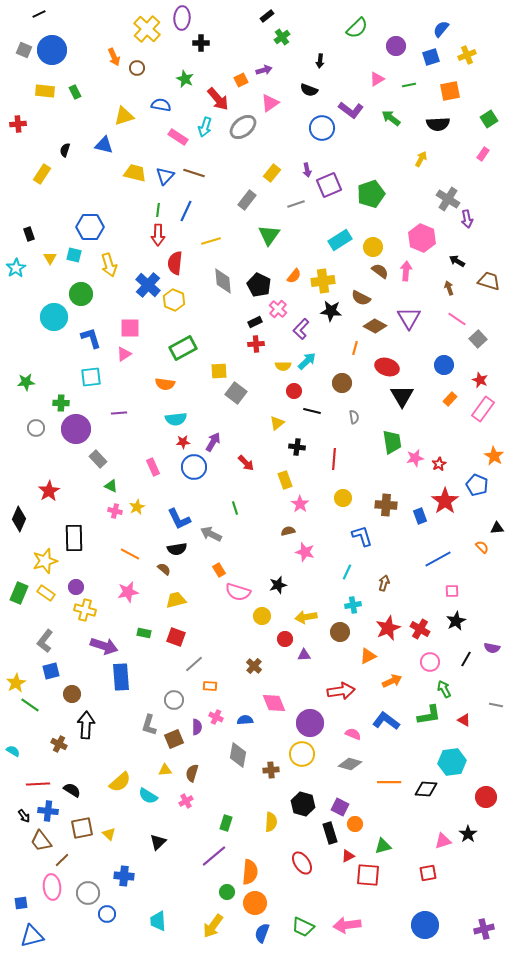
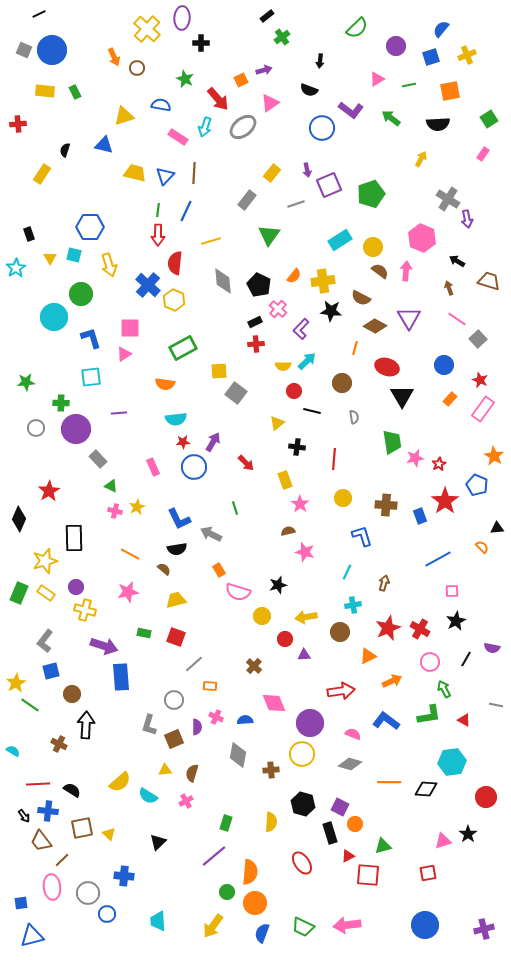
brown line at (194, 173): rotated 75 degrees clockwise
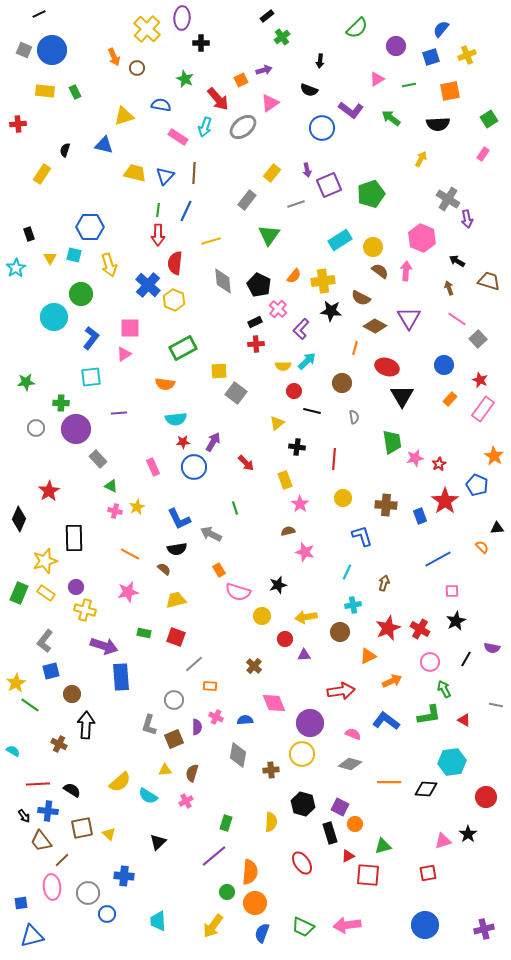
blue L-shape at (91, 338): rotated 55 degrees clockwise
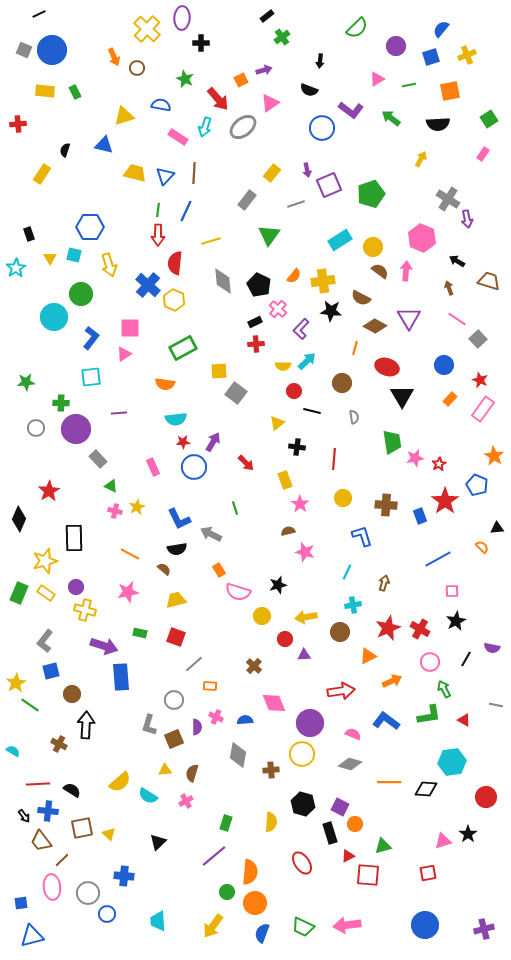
green rectangle at (144, 633): moved 4 px left
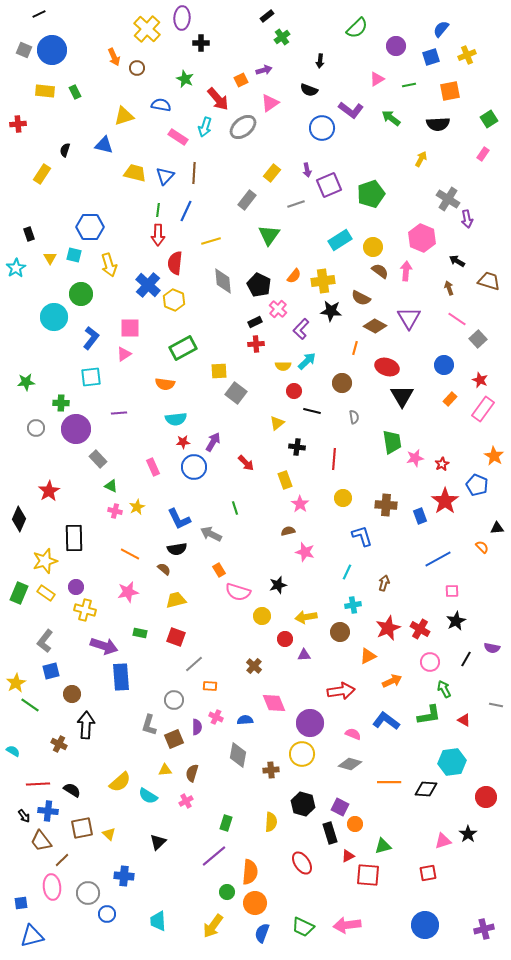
red star at (439, 464): moved 3 px right
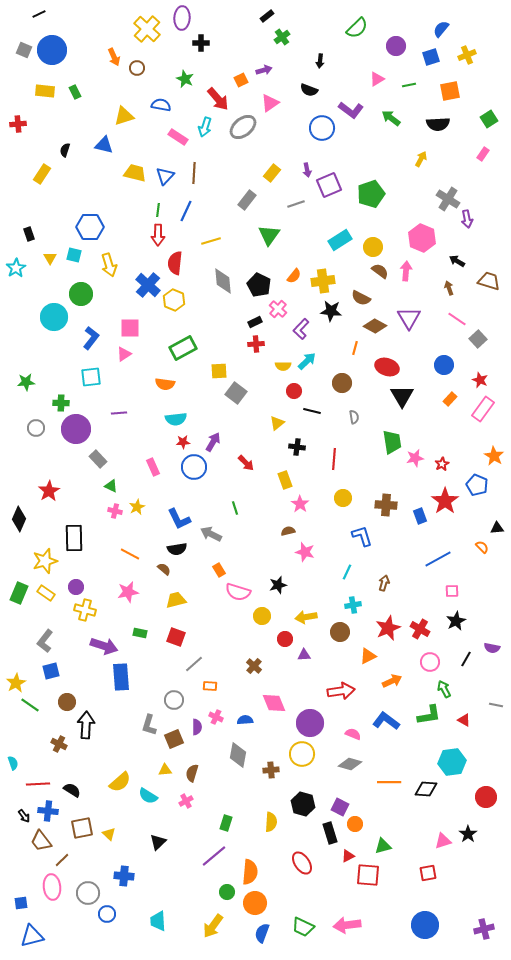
brown circle at (72, 694): moved 5 px left, 8 px down
cyan semicircle at (13, 751): moved 12 px down; rotated 40 degrees clockwise
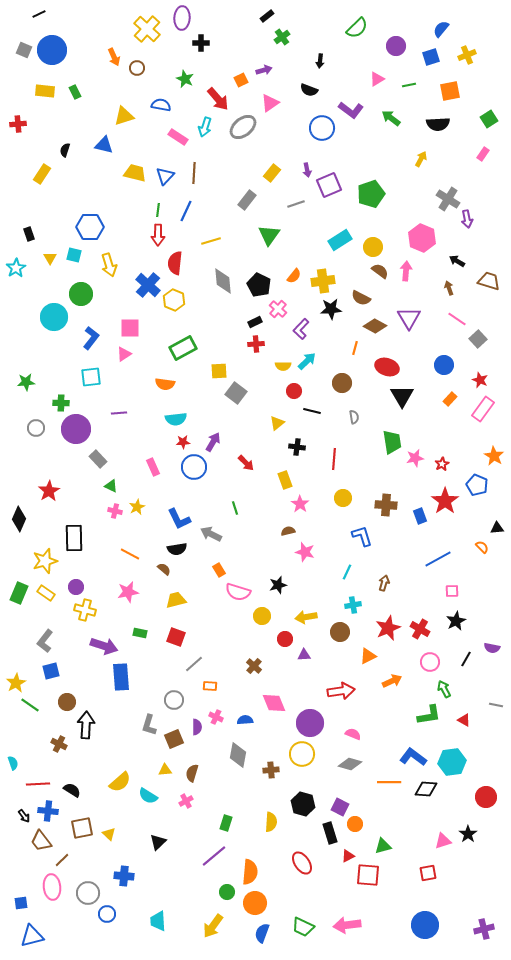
black star at (331, 311): moved 2 px up; rotated 10 degrees counterclockwise
blue L-shape at (386, 721): moved 27 px right, 36 px down
